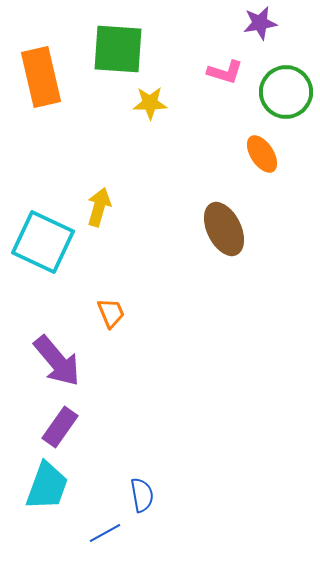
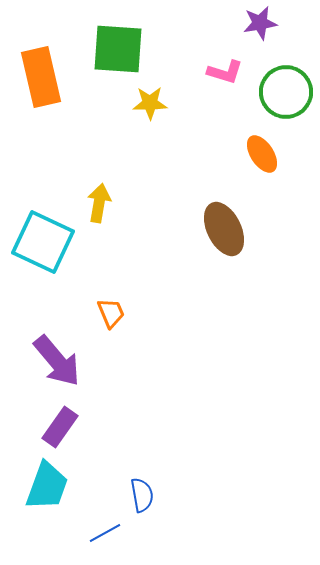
yellow arrow: moved 4 px up; rotated 6 degrees counterclockwise
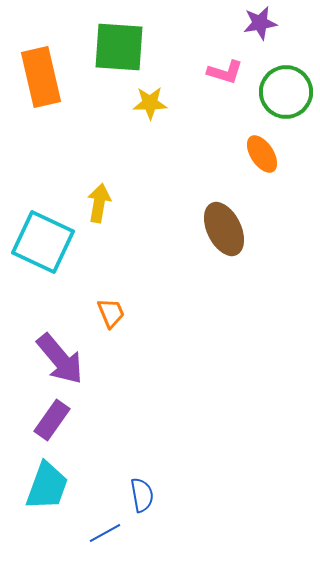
green square: moved 1 px right, 2 px up
purple arrow: moved 3 px right, 2 px up
purple rectangle: moved 8 px left, 7 px up
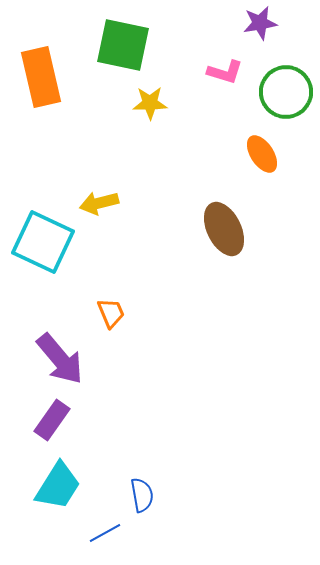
green square: moved 4 px right, 2 px up; rotated 8 degrees clockwise
yellow arrow: rotated 114 degrees counterclockwise
cyan trapezoid: moved 11 px right; rotated 12 degrees clockwise
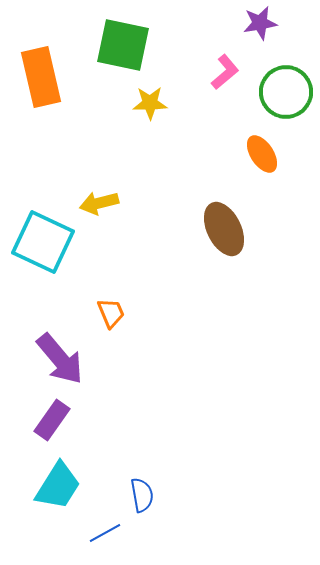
pink L-shape: rotated 57 degrees counterclockwise
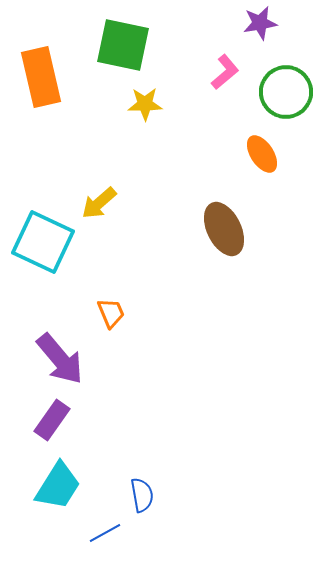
yellow star: moved 5 px left, 1 px down
yellow arrow: rotated 27 degrees counterclockwise
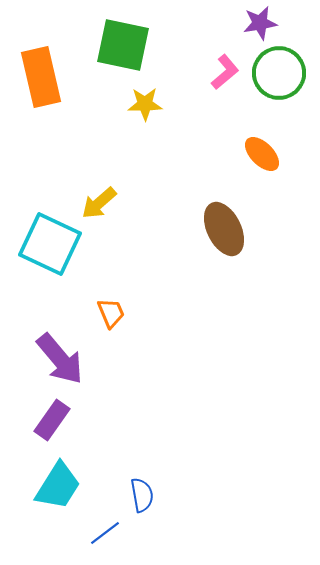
green circle: moved 7 px left, 19 px up
orange ellipse: rotated 12 degrees counterclockwise
cyan square: moved 7 px right, 2 px down
blue line: rotated 8 degrees counterclockwise
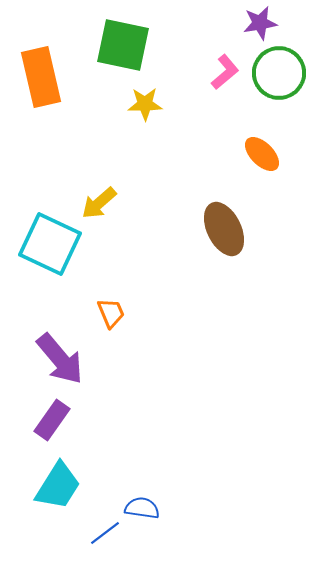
blue semicircle: moved 13 px down; rotated 72 degrees counterclockwise
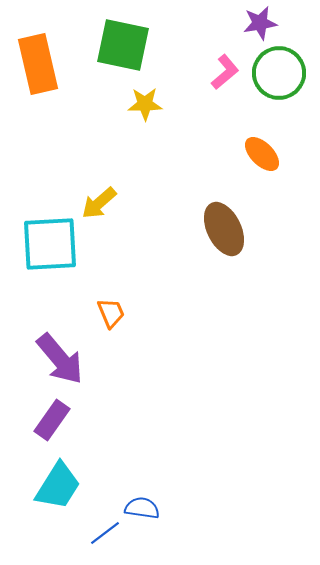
orange rectangle: moved 3 px left, 13 px up
cyan square: rotated 28 degrees counterclockwise
